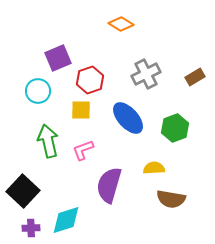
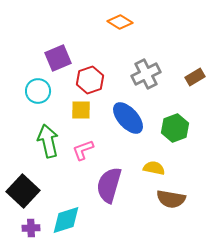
orange diamond: moved 1 px left, 2 px up
yellow semicircle: rotated 15 degrees clockwise
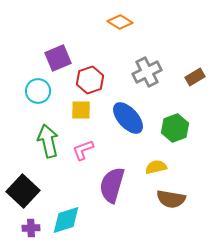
gray cross: moved 1 px right, 2 px up
yellow semicircle: moved 2 px right, 1 px up; rotated 25 degrees counterclockwise
purple semicircle: moved 3 px right
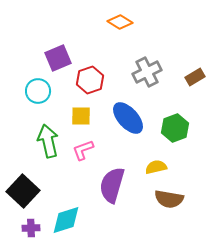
yellow square: moved 6 px down
brown semicircle: moved 2 px left
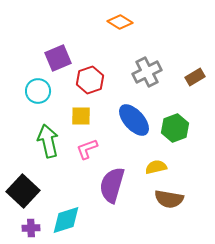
blue ellipse: moved 6 px right, 2 px down
pink L-shape: moved 4 px right, 1 px up
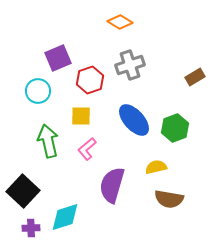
gray cross: moved 17 px left, 7 px up; rotated 8 degrees clockwise
pink L-shape: rotated 20 degrees counterclockwise
cyan diamond: moved 1 px left, 3 px up
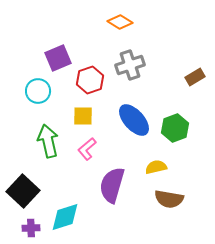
yellow square: moved 2 px right
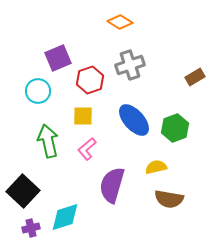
purple cross: rotated 12 degrees counterclockwise
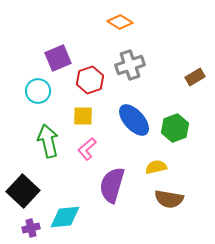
cyan diamond: rotated 12 degrees clockwise
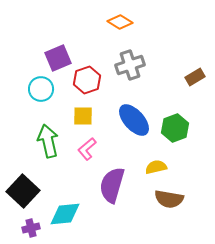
red hexagon: moved 3 px left
cyan circle: moved 3 px right, 2 px up
cyan diamond: moved 3 px up
